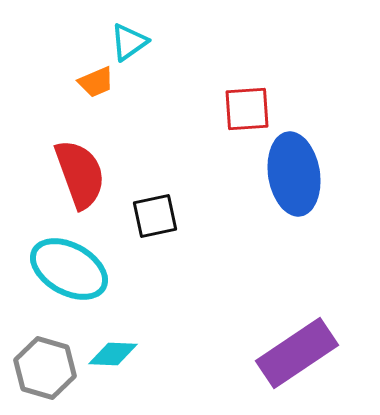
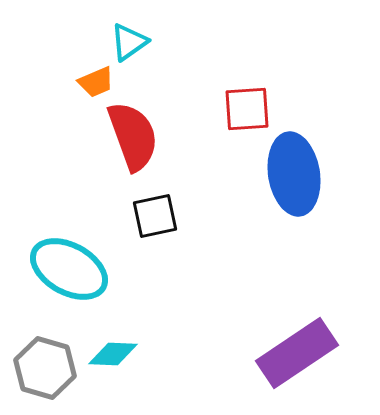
red semicircle: moved 53 px right, 38 px up
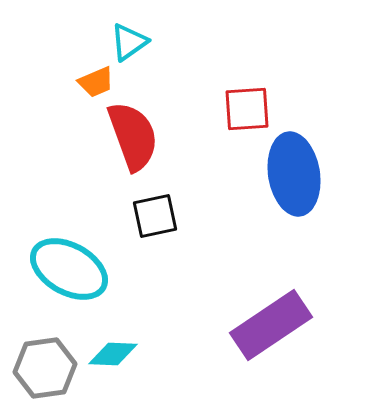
purple rectangle: moved 26 px left, 28 px up
gray hexagon: rotated 24 degrees counterclockwise
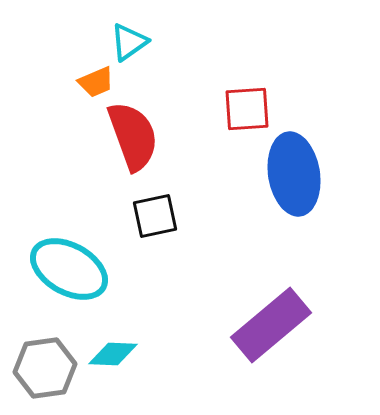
purple rectangle: rotated 6 degrees counterclockwise
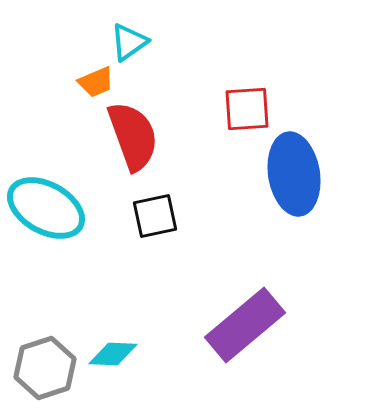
cyan ellipse: moved 23 px left, 61 px up
purple rectangle: moved 26 px left
gray hexagon: rotated 10 degrees counterclockwise
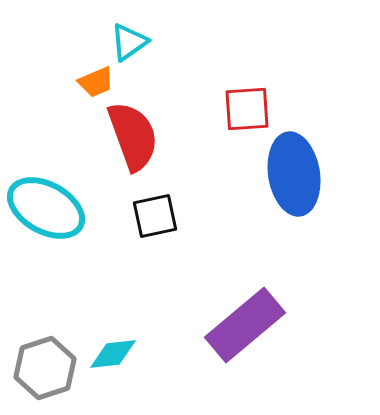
cyan diamond: rotated 9 degrees counterclockwise
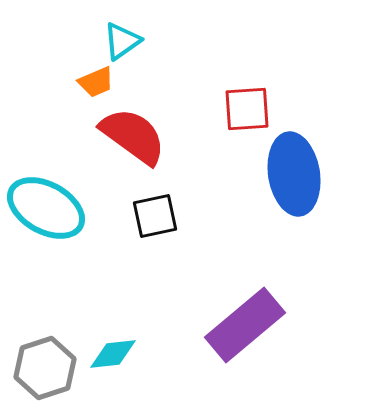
cyan triangle: moved 7 px left, 1 px up
red semicircle: rotated 34 degrees counterclockwise
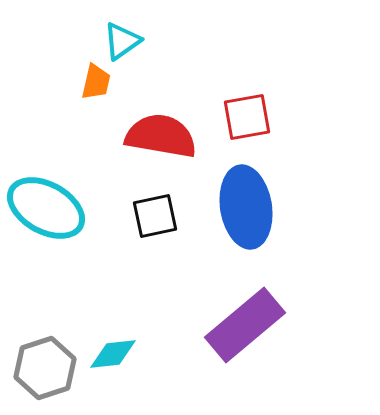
orange trapezoid: rotated 54 degrees counterclockwise
red square: moved 8 px down; rotated 6 degrees counterclockwise
red semicircle: moved 28 px right; rotated 26 degrees counterclockwise
blue ellipse: moved 48 px left, 33 px down
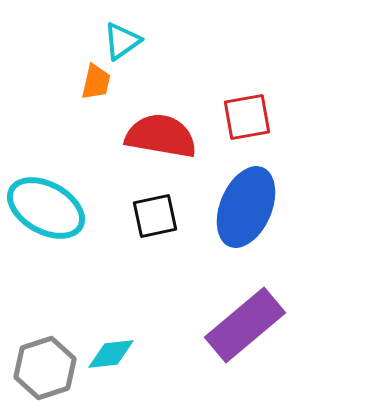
blue ellipse: rotated 32 degrees clockwise
cyan diamond: moved 2 px left
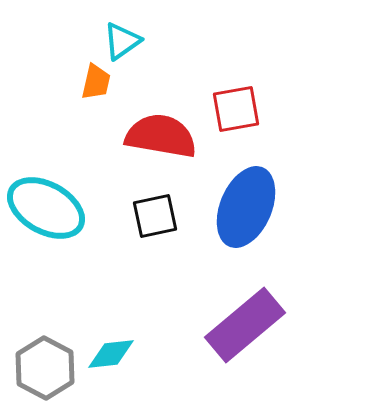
red square: moved 11 px left, 8 px up
gray hexagon: rotated 14 degrees counterclockwise
